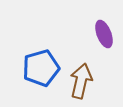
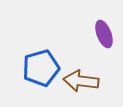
brown arrow: rotated 96 degrees counterclockwise
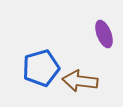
brown arrow: moved 1 px left
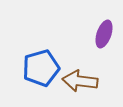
purple ellipse: rotated 40 degrees clockwise
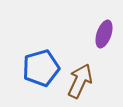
brown arrow: rotated 108 degrees clockwise
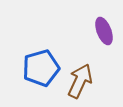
purple ellipse: moved 3 px up; rotated 40 degrees counterclockwise
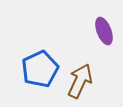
blue pentagon: moved 1 px left, 1 px down; rotated 9 degrees counterclockwise
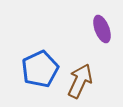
purple ellipse: moved 2 px left, 2 px up
